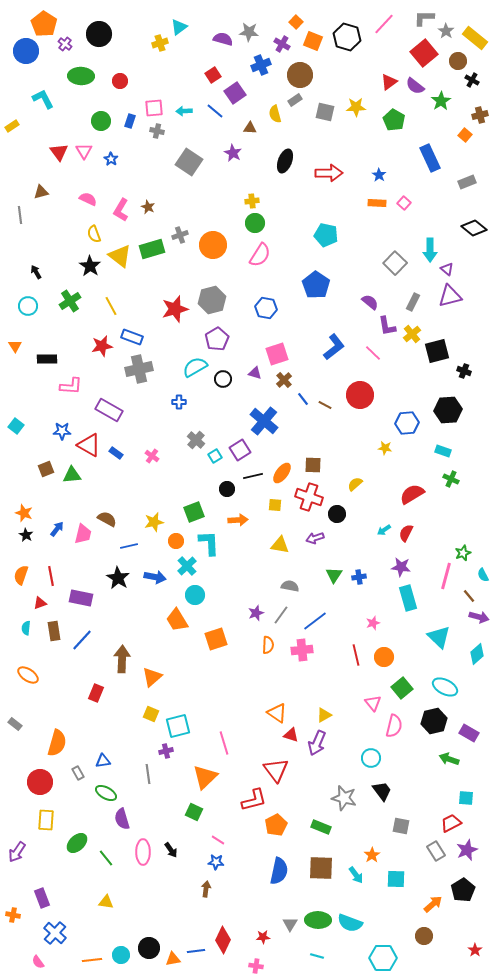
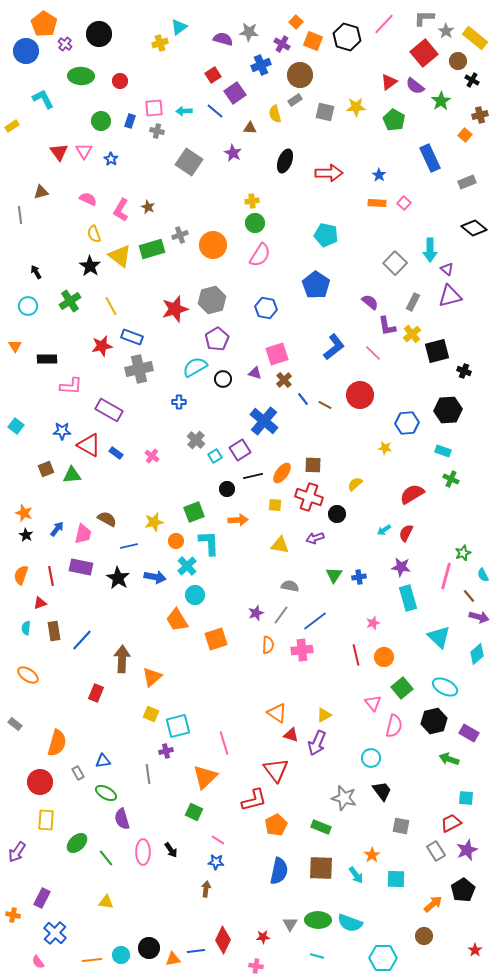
purple rectangle at (81, 598): moved 31 px up
purple rectangle at (42, 898): rotated 48 degrees clockwise
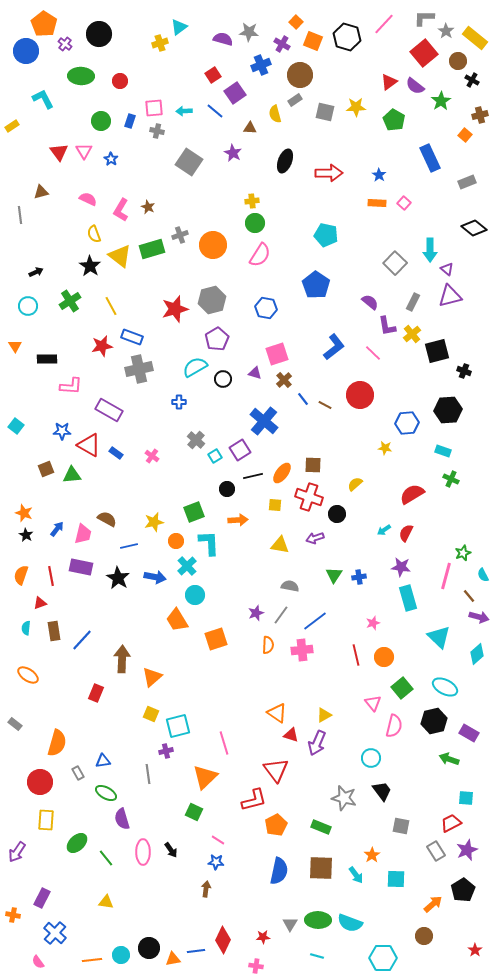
black arrow at (36, 272): rotated 96 degrees clockwise
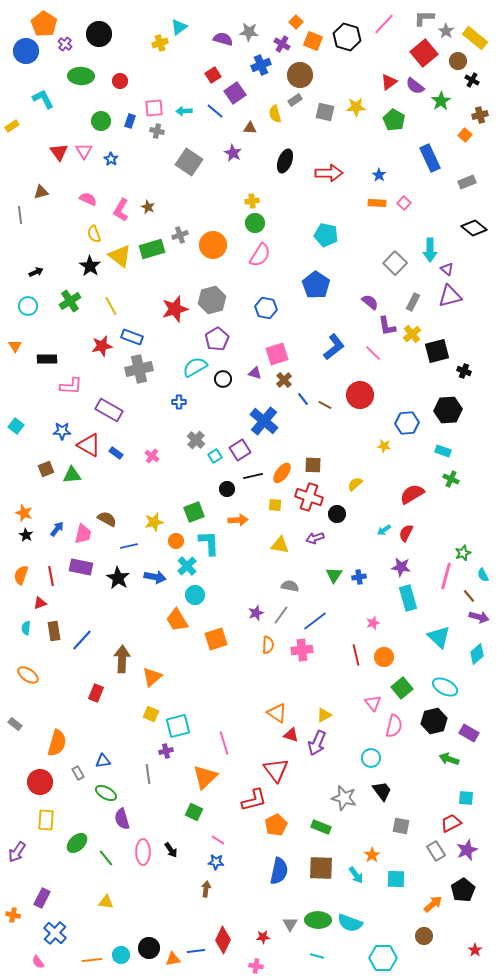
yellow star at (385, 448): moved 1 px left, 2 px up
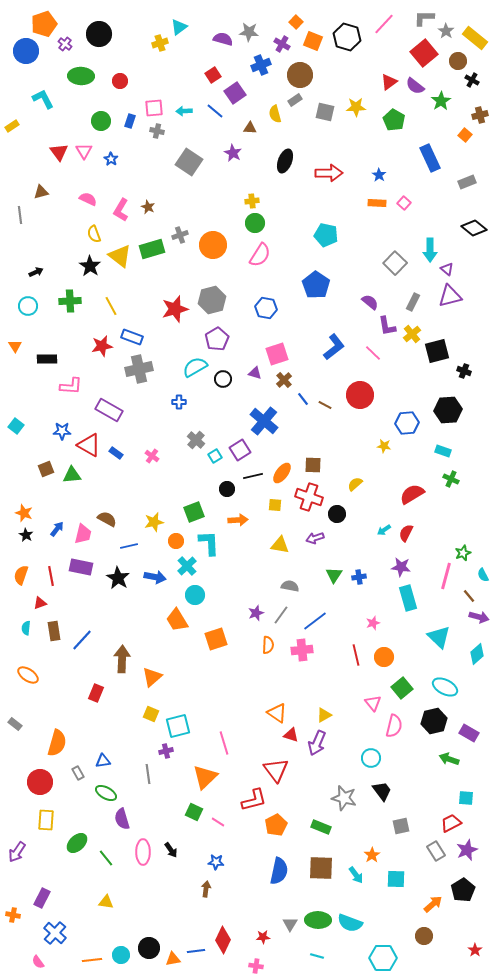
orange pentagon at (44, 24): rotated 20 degrees clockwise
green cross at (70, 301): rotated 30 degrees clockwise
gray square at (401, 826): rotated 24 degrees counterclockwise
pink line at (218, 840): moved 18 px up
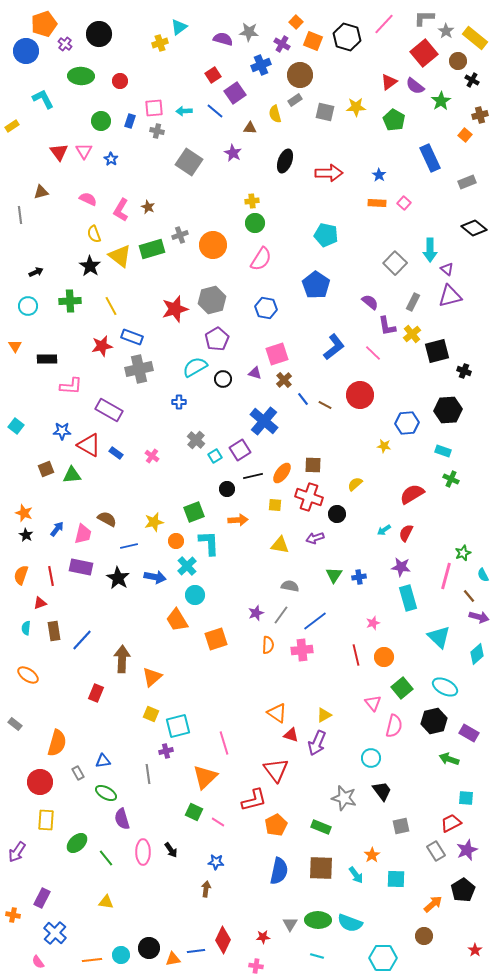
pink semicircle at (260, 255): moved 1 px right, 4 px down
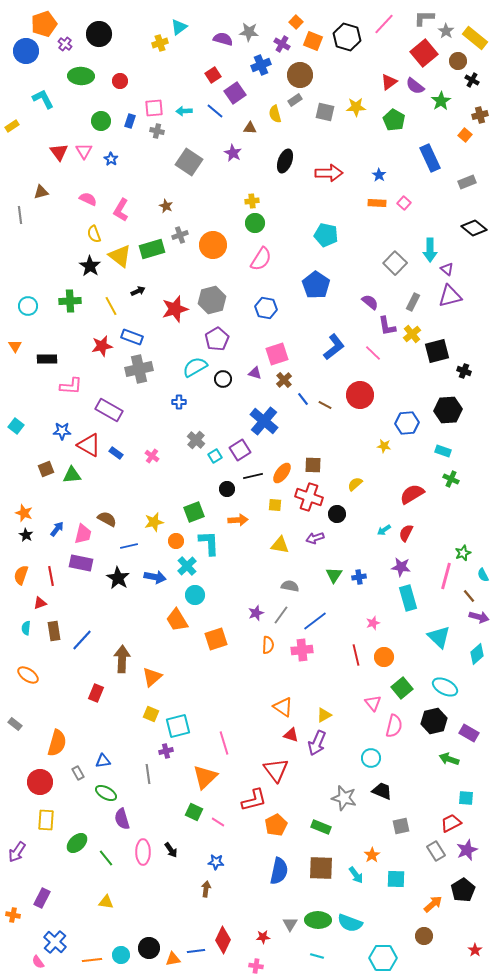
brown star at (148, 207): moved 18 px right, 1 px up
black arrow at (36, 272): moved 102 px right, 19 px down
purple rectangle at (81, 567): moved 4 px up
orange triangle at (277, 713): moved 6 px right, 6 px up
black trapezoid at (382, 791): rotated 30 degrees counterclockwise
blue cross at (55, 933): moved 9 px down
